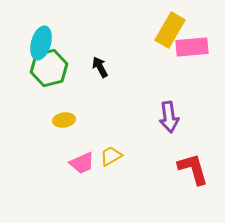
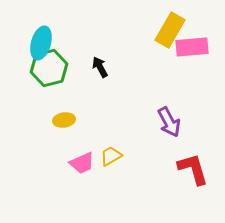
purple arrow: moved 5 px down; rotated 20 degrees counterclockwise
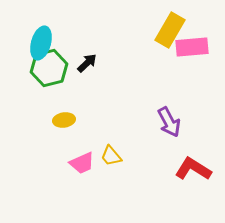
black arrow: moved 13 px left, 4 px up; rotated 75 degrees clockwise
yellow trapezoid: rotated 100 degrees counterclockwise
red L-shape: rotated 42 degrees counterclockwise
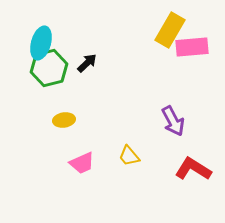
purple arrow: moved 4 px right, 1 px up
yellow trapezoid: moved 18 px right
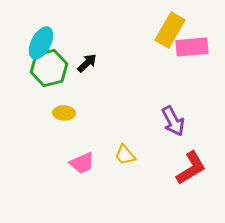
cyan ellipse: rotated 12 degrees clockwise
yellow ellipse: moved 7 px up; rotated 10 degrees clockwise
yellow trapezoid: moved 4 px left, 1 px up
red L-shape: moved 2 px left, 1 px up; rotated 117 degrees clockwise
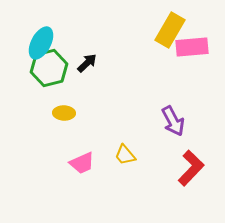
red L-shape: rotated 15 degrees counterclockwise
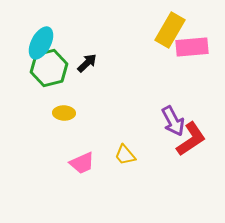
red L-shape: moved 29 px up; rotated 12 degrees clockwise
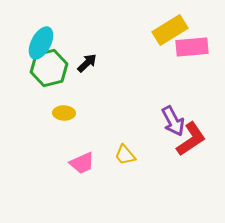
yellow rectangle: rotated 28 degrees clockwise
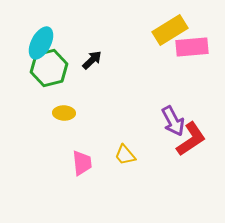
black arrow: moved 5 px right, 3 px up
pink trapezoid: rotated 72 degrees counterclockwise
